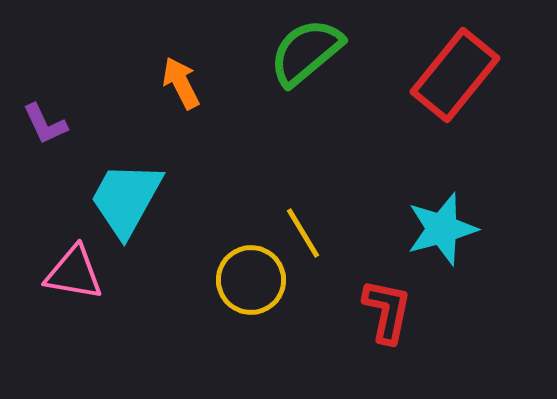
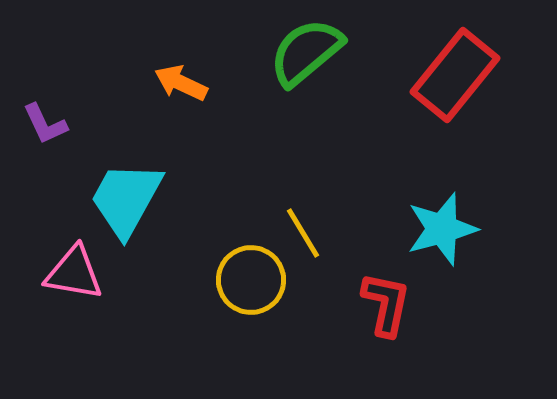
orange arrow: rotated 38 degrees counterclockwise
red L-shape: moved 1 px left, 7 px up
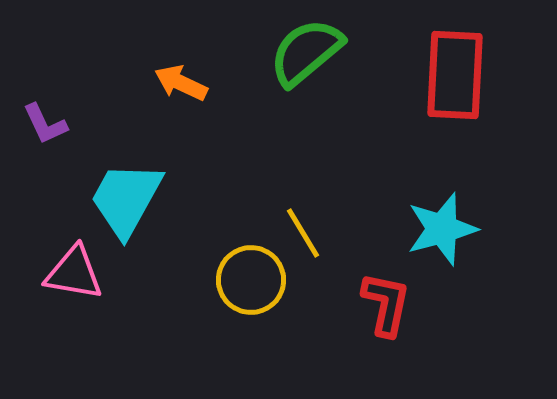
red rectangle: rotated 36 degrees counterclockwise
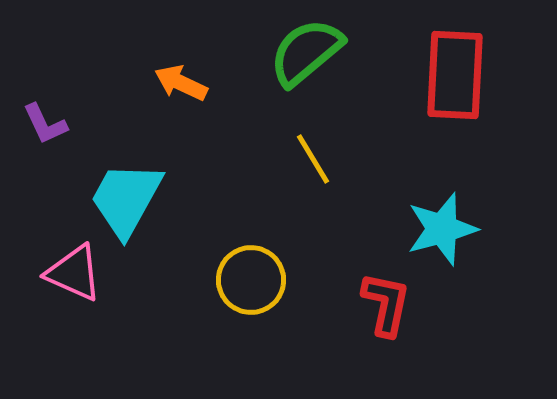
yellow line: moved 10 px right, 74 px up
pink triangle: rotated 14 degrees clockwise
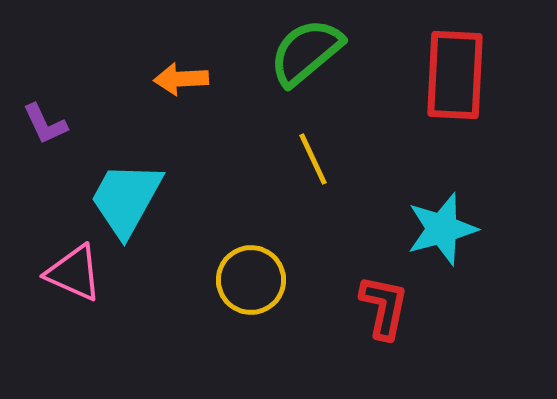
orange arrow: moved 4 px up; rotated 28 degrees counterclockwise
yellow line: rotated 6 degrees clockwise
red L-shape: moved 2 px left, 3 px down
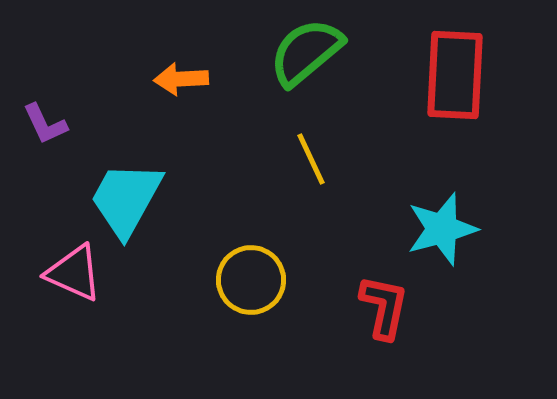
yellow line: moved 2 px left
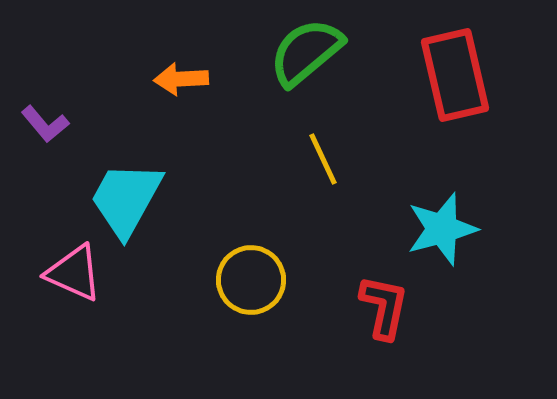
red rectangle: rotated 16 degrees counterclockwise
purple L-shape: rotated 15 degrees counterclockwise
yellow line: moved 12 px right
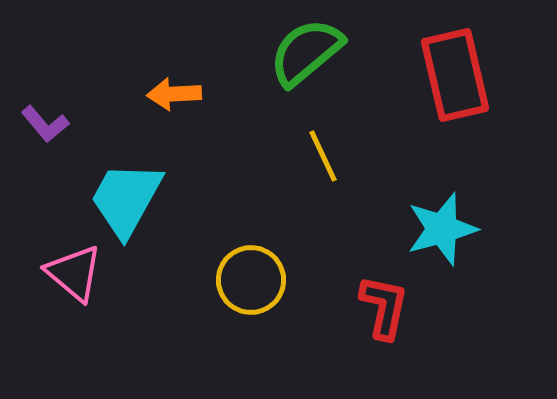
orange arrow: moved 7 px left, 15 px down
yellow line: moved 3 px up
pink triangle: rotated 16 degrees clockwise
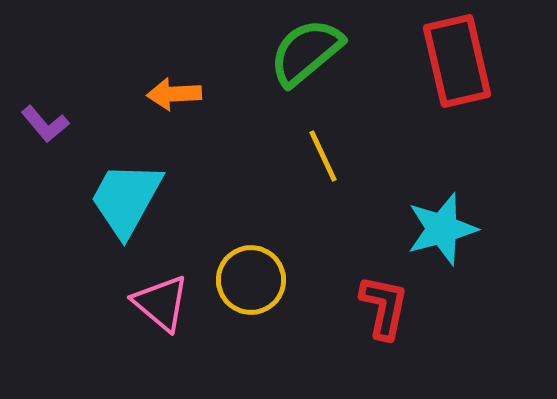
red rectangle: moved 2 px right, 14 px up
pink triangle: moved 87 px right, 30 px down
